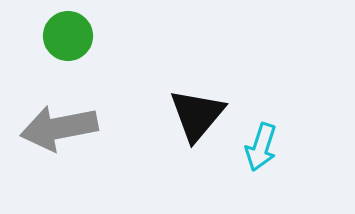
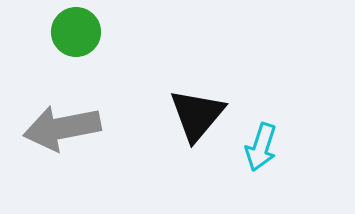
green circle: moved 8 px right, 4 px up
gray arrow: moved 3 px right
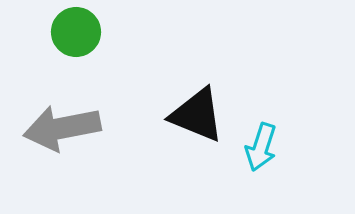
black triangle: rotated 48 degrees counterclockwise
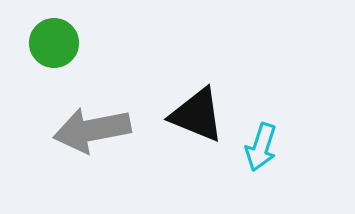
green circle: moved 22 px left, 11 px down
gray arrow: moved 30 px right, 2 px down
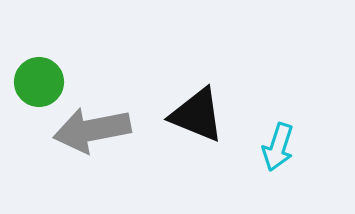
green circle: moved 15 px left, 39 px down
cyan arrow: moved 17 px right
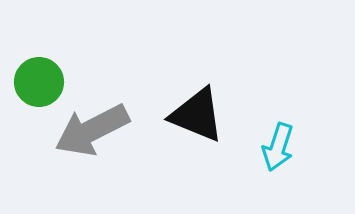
gray arrow: rotated 16 degrees counterclockwise
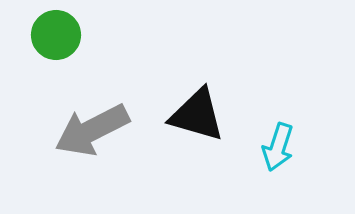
green circle: moved 17 px right, 47 px up
black triangle: rotated 6 degrees counterclockwise
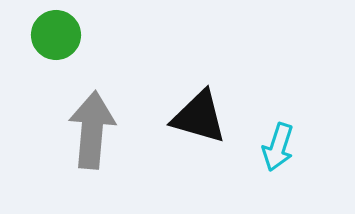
black triangle: moved 2 px right, 2 px down
gray arrow: rotated 122 degrees clockwise
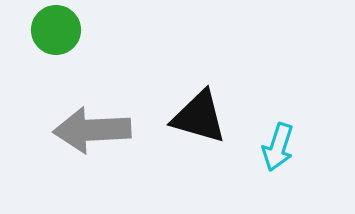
green circle: moved 5 px up
gray arrow: rotated 98 degrees counterclockwise
